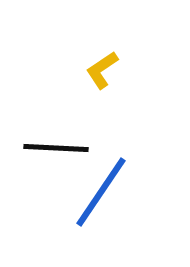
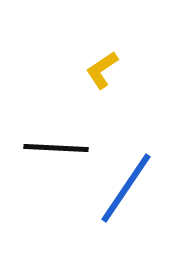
blue line: moved 25 px right, 4 px up
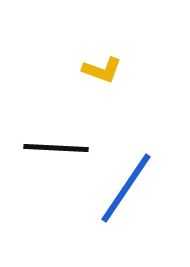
yellow L-shape: rotated 126 degrees counterclockwise
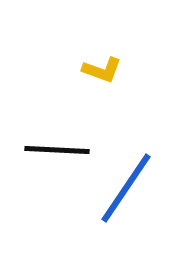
black line: moved 1 px right, 2 px down
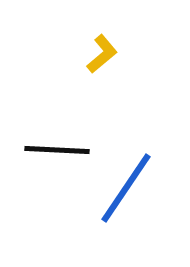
yellow L-shape: moved 16 px up; rotated 60 degrees counterclockwise
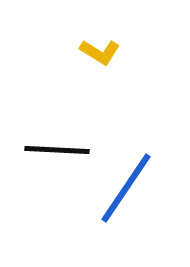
yellow L-shape: moved 2 px left, 2 px up; rotated 72 degrees clockwise
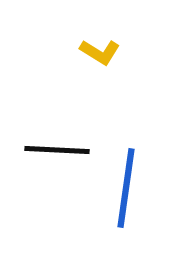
blue line: rotated 26 degrees counterclockwise
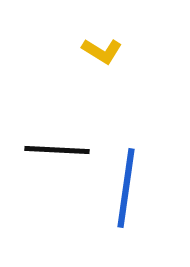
yellow L-shape: moved 2 px right, 1 px up
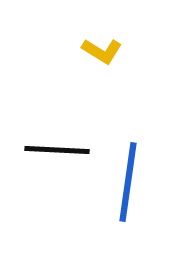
blue line: moved 2 px right, 6 px up
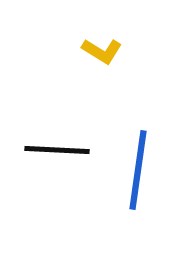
blue line: moved 10 px right, 12 px up
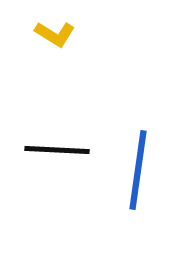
yellow L-shape: moved 47 px left, 17 px up
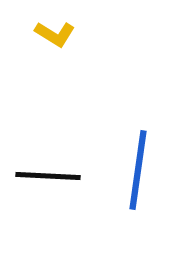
black line: moved 9 px left, 26 px down
